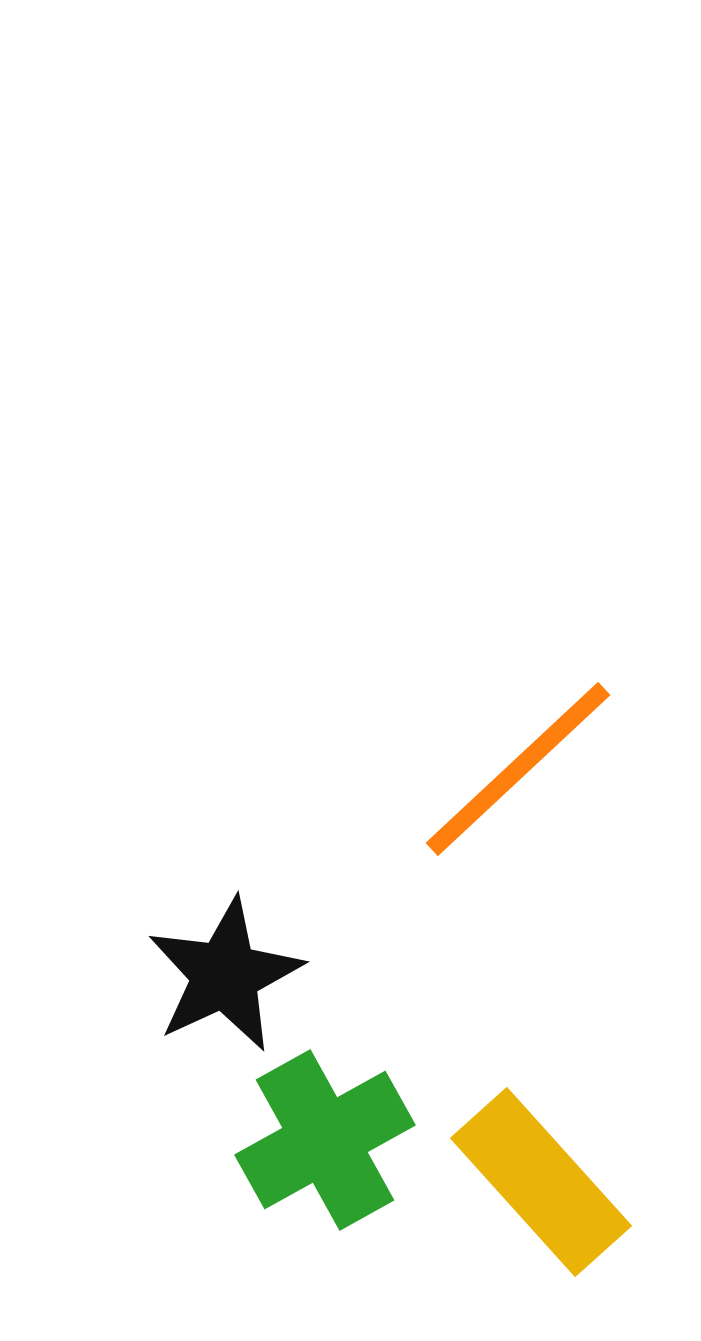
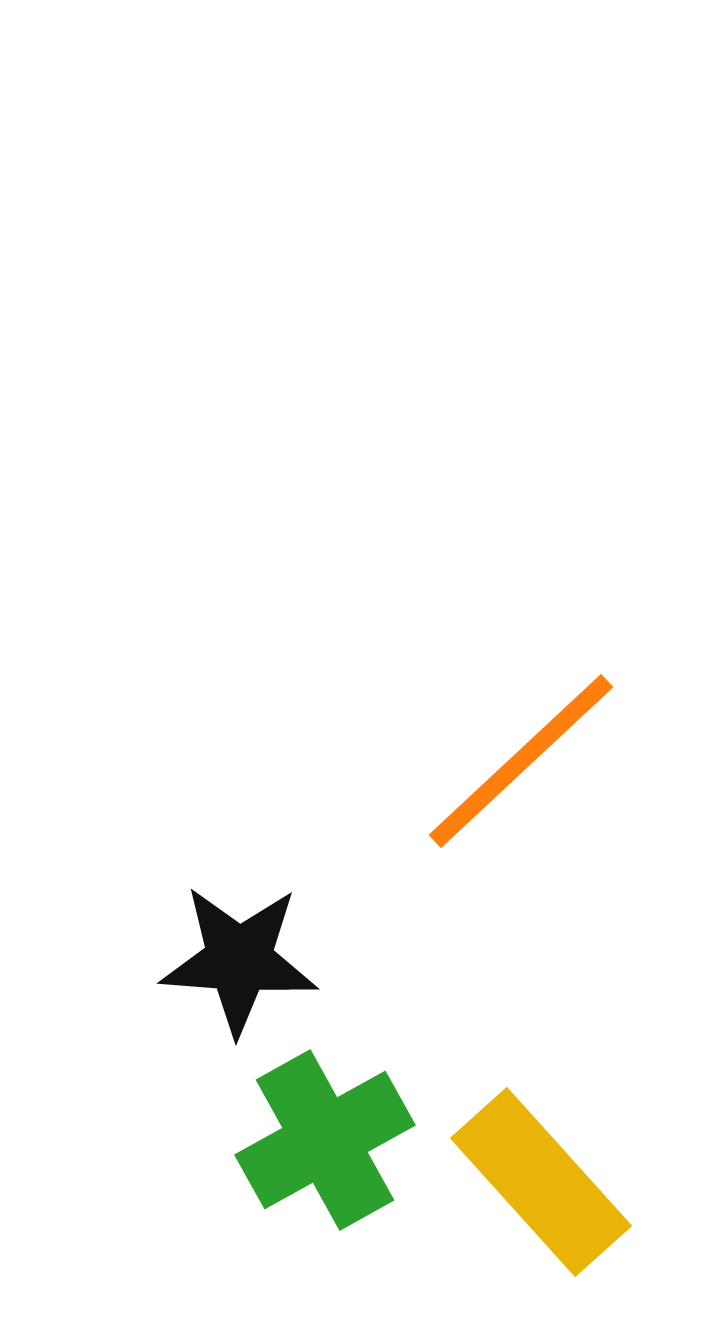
orange line: moved 3 px right, 8 px up
black star: moved 14 px right, 15 px up; rotated 29 degrees clockwise
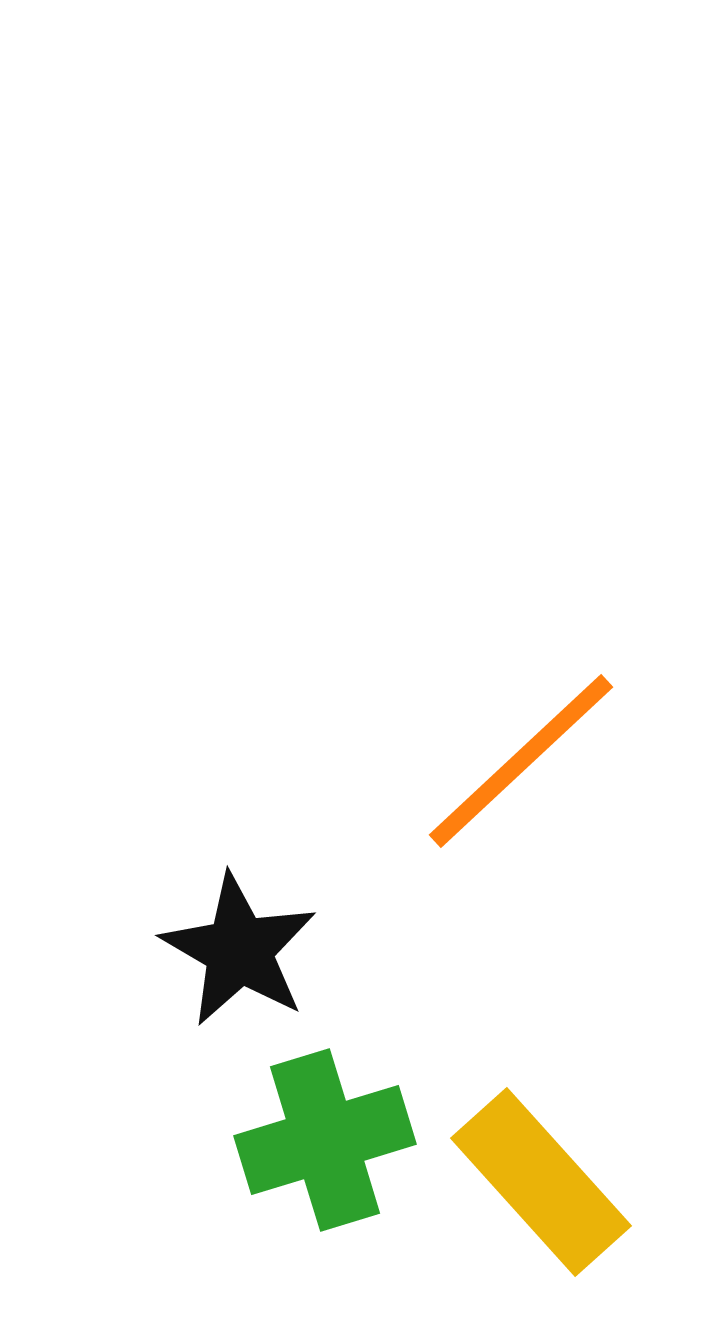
black star: moved 10 px up; rotated 26 degrees clockwise
green cross: rotated 12 degrees clockwise
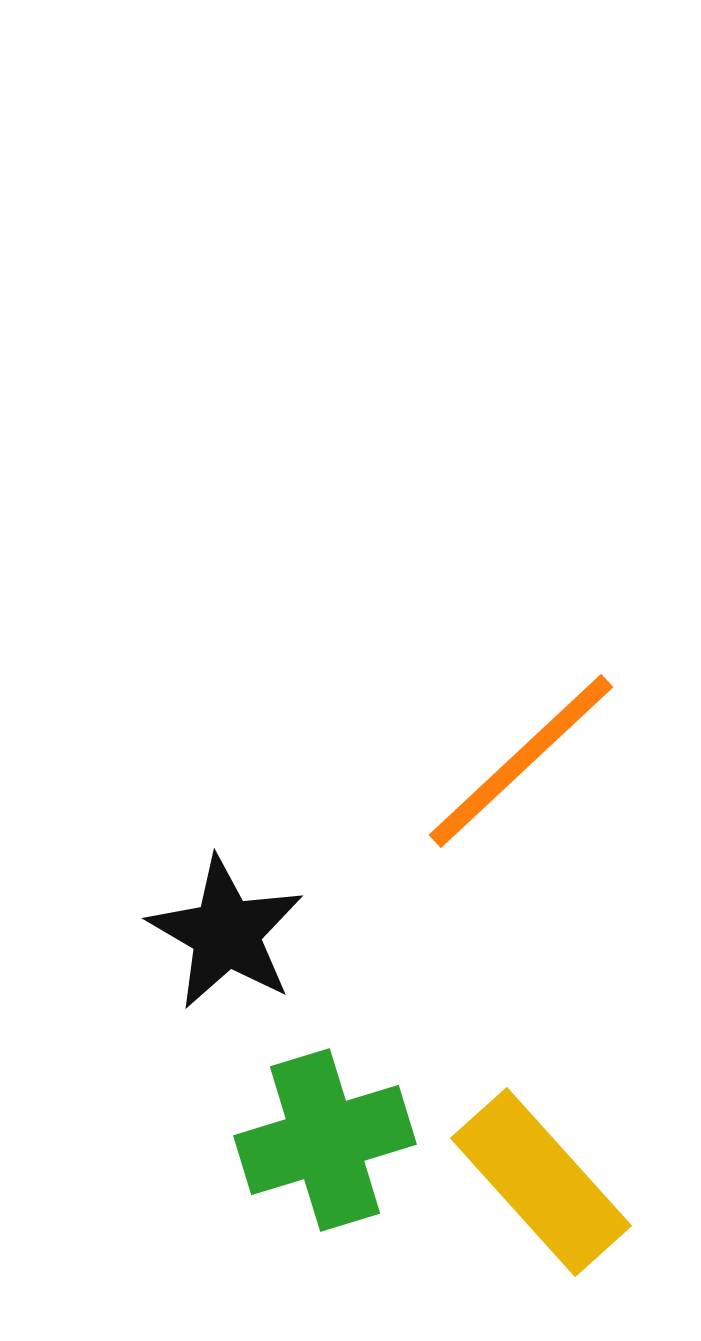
black star: moved 13 px left, 17 px up
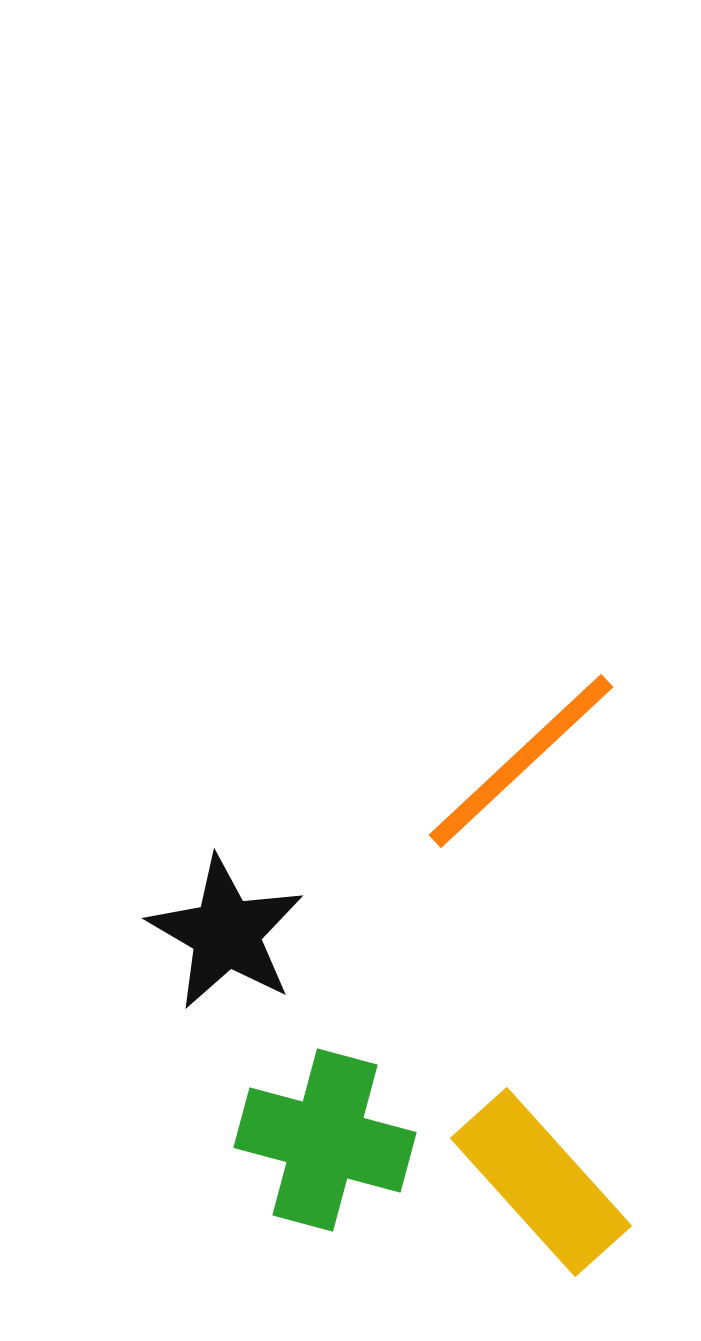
green cross: rotated 32 degrees clockwise
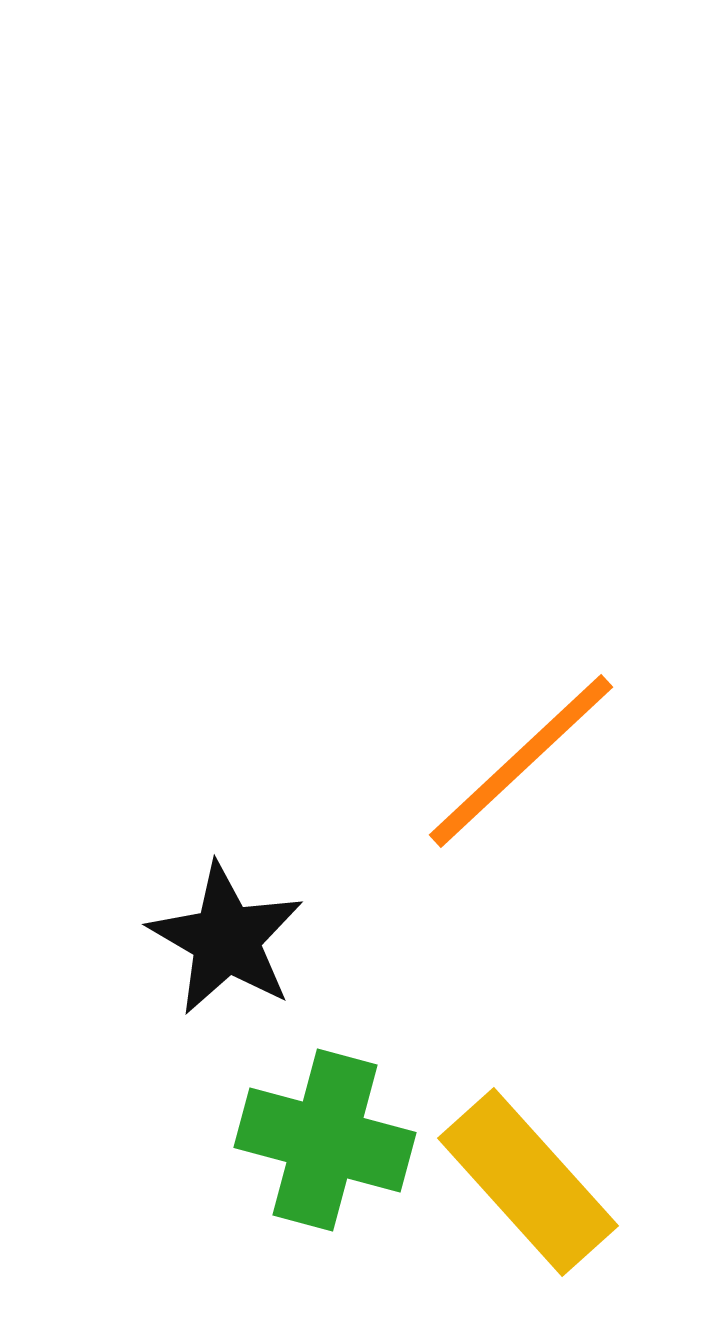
black star: moved 6 px down
yellow rectangle: moved 13 px left
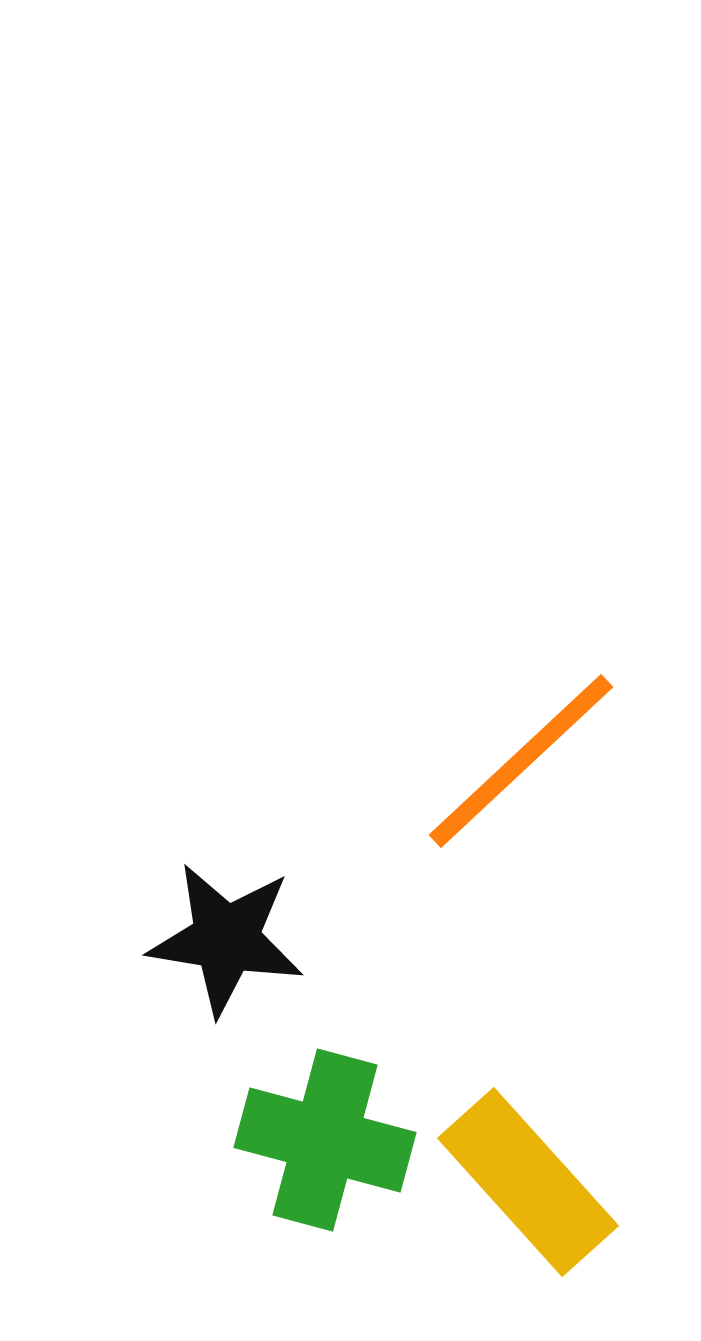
black star: rotated 21 degrees counterclockwise
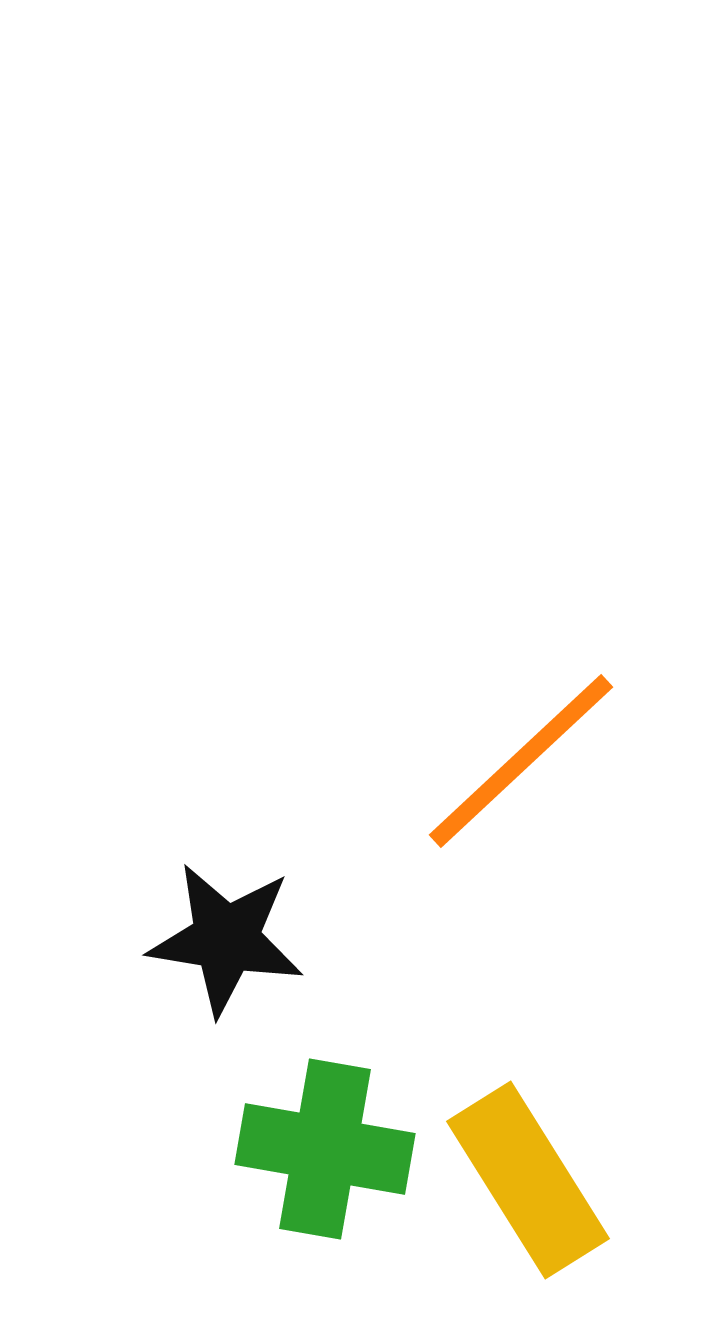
green cross: moved 9 px down; rotated 5 degrees counterclockwise
yellow rectangle: moved 2 px up; rotated 10 degrees clockwise
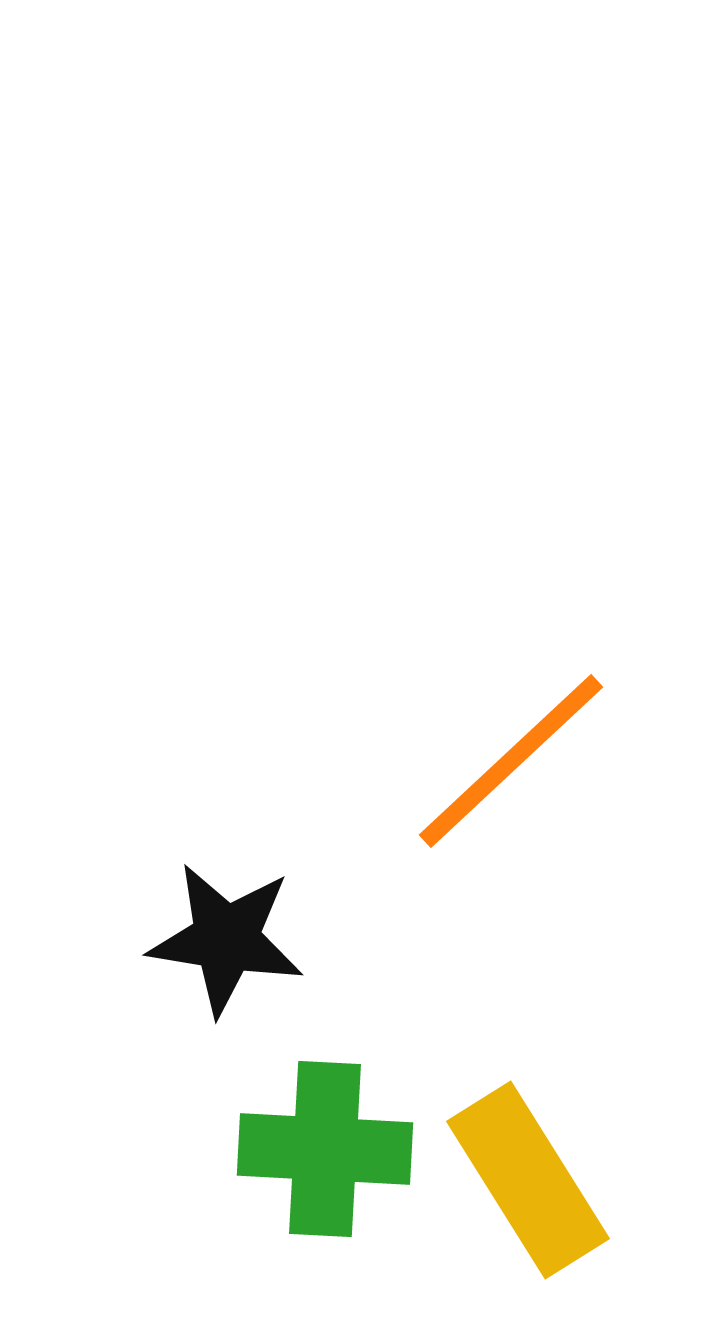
orange line: moved 10 px left
green cross: rotated 7 degrees counterclockwise
